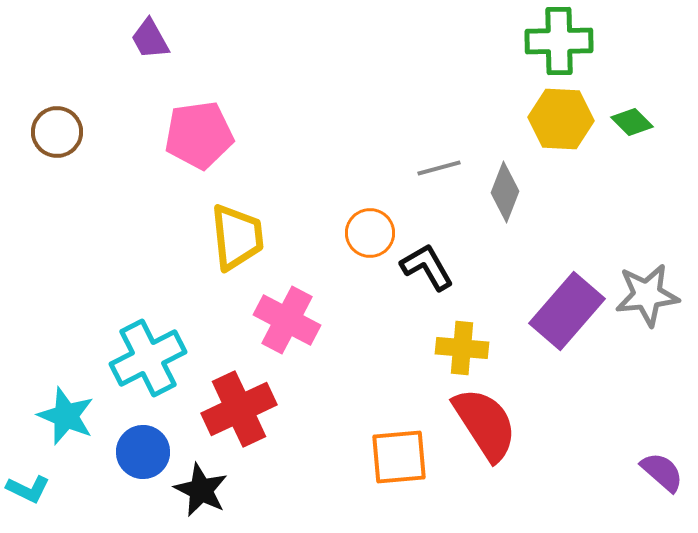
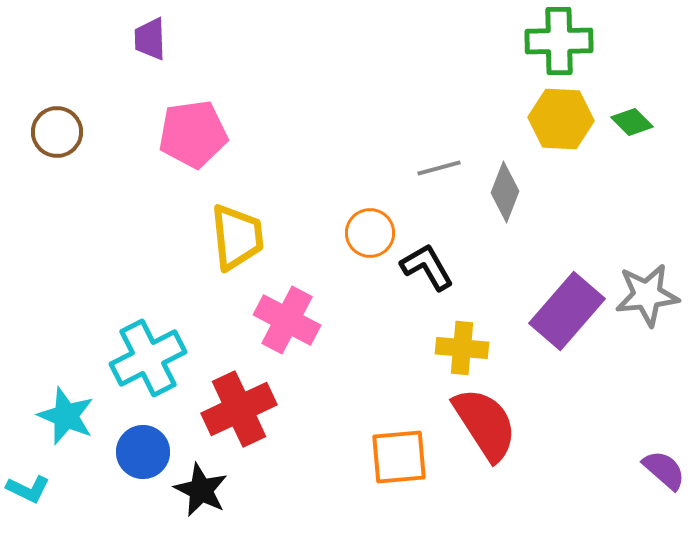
purple trapezoid: rotated 27 degrees clockwise
pink pentagon: moved 6 px left, 1 px up
purple semicircle: moved 2 px right, 2 px up
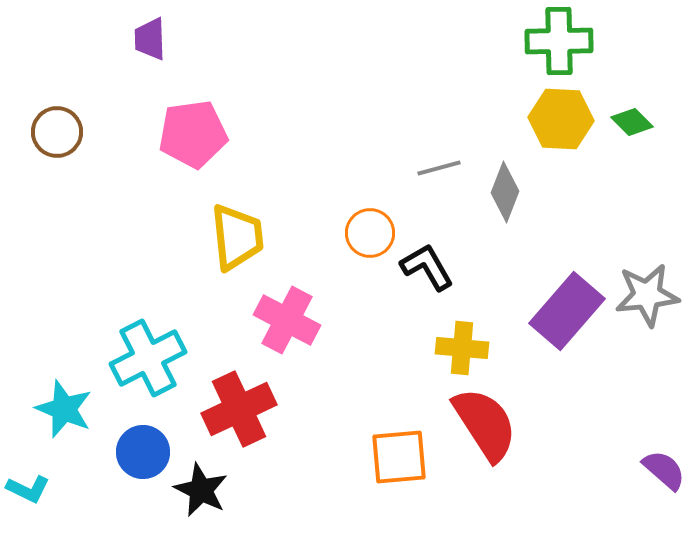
cyan star: moved 2 px left, 7 px up
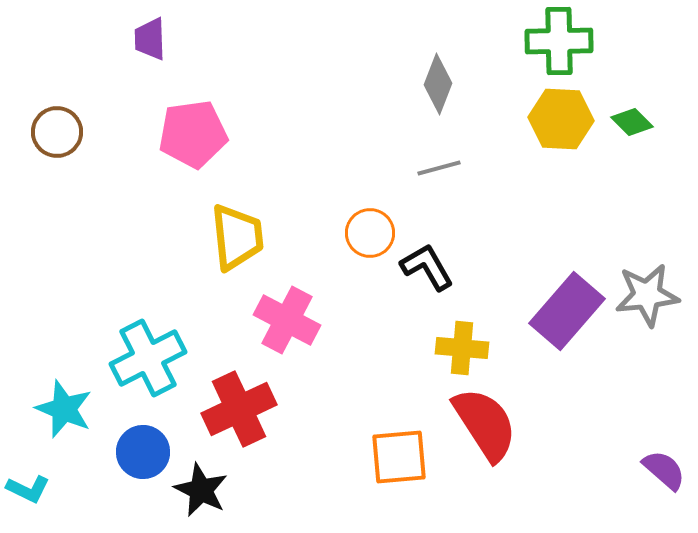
gray diamond: moved 67 px left, 108 px up
